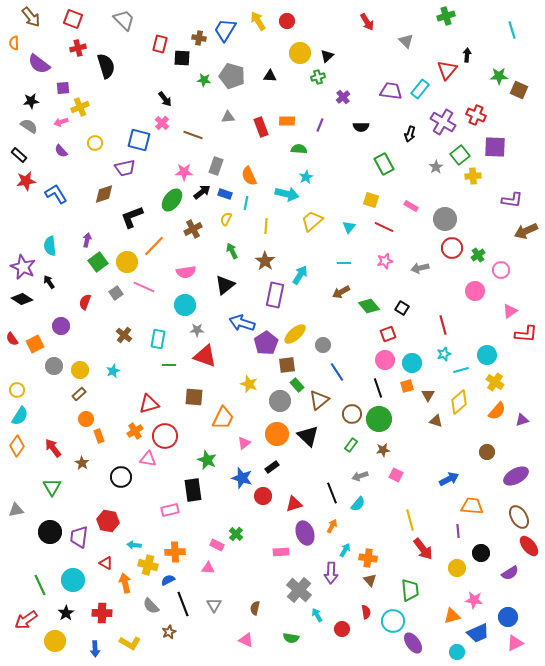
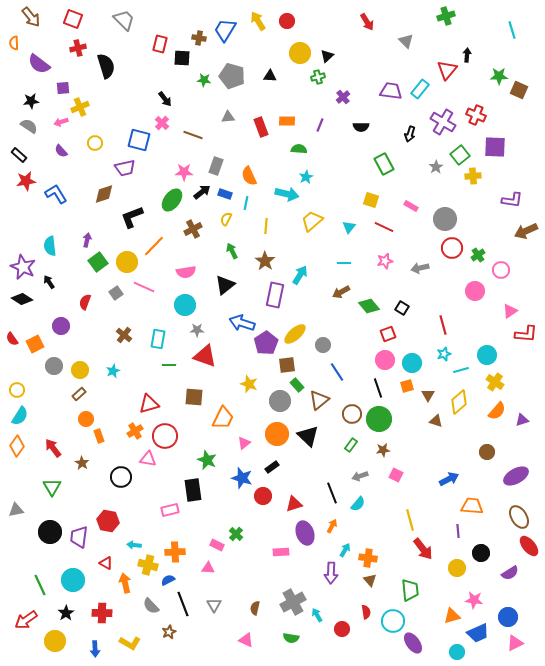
gray cross at (299, 590): moved 6 px left, 12 px down; rotated 20 degrees clockwise
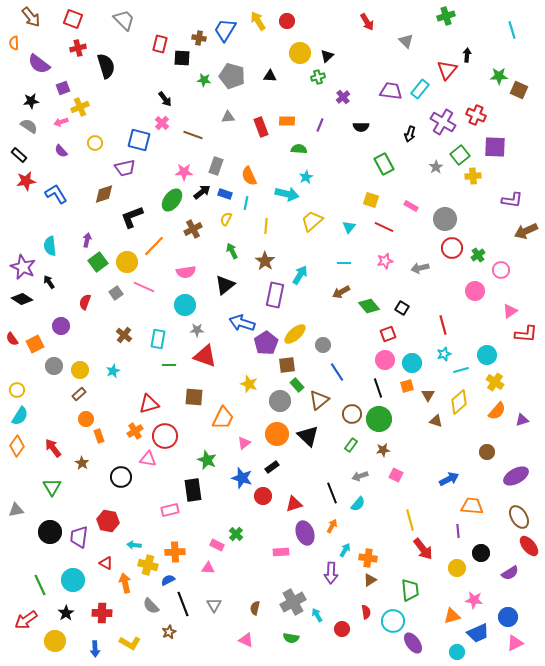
purple square at (63, 88): rotated 16 degrees counterclockwise
brown triangle at (370, 580): rotated 40 degrees clockwise
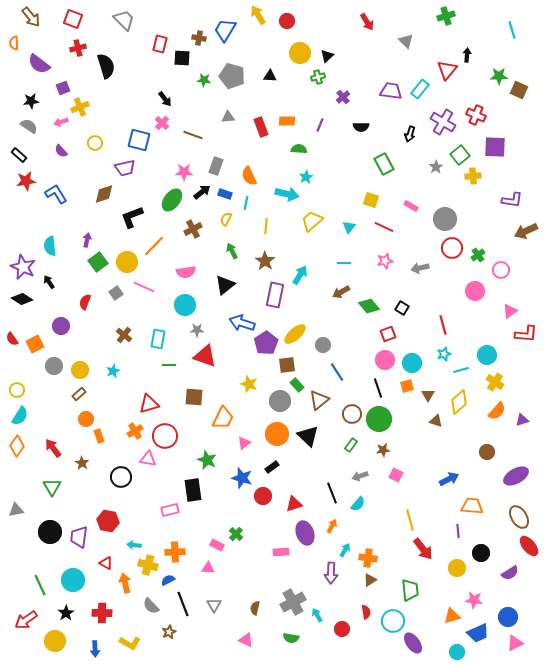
yellow arrow at (258, 21): moved 6 px up
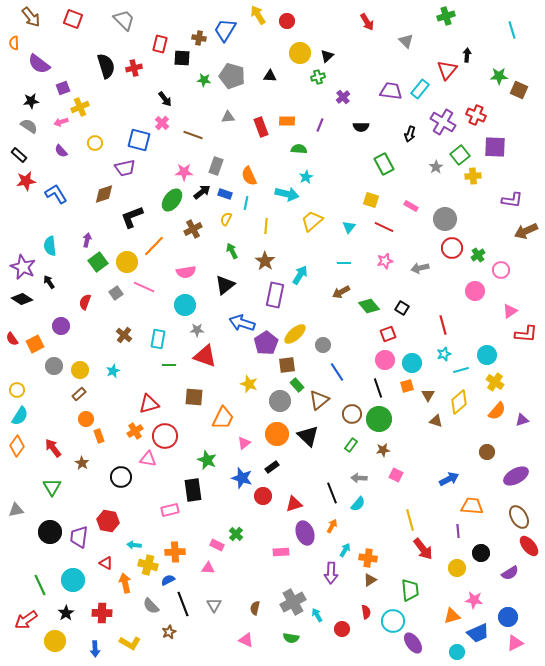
red cross at (78, 48): moved 56 px right, 20 px down
gray arrow at (360, 476): moved 1 px left, 2 px down; rotated 21 degrees clockwise
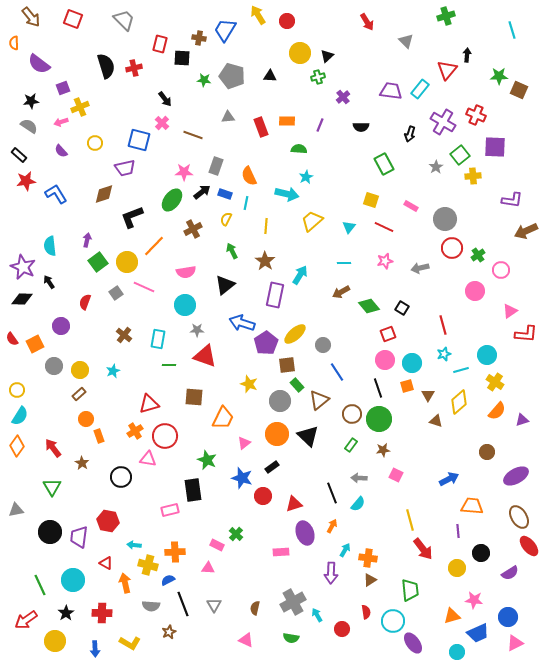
black diamond at (22, 299): rotated 30 degrees counterclockwise
gray semicircle at (151, 606): rotated 42 degrees counterclockwise
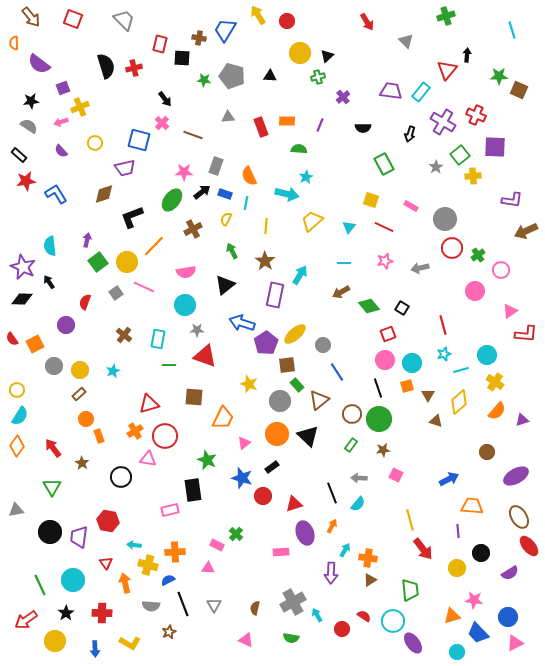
cyan rectangle at (420, 89): moved 1 px right, 3 px down
black semicircle at (361, 127): moved 2 px right, 1 px down
purple circle at (61, 326): moved 5 px right, 1 px up
red triangle at (106, 563): rotated 24 degrees clockwise
red semicircle at (366, 612): moved 2 px left, 4 px down; rotated 48 degrees counterclockwise
blue trapezoid at (478, 633): rotated 70 degrees clockwise
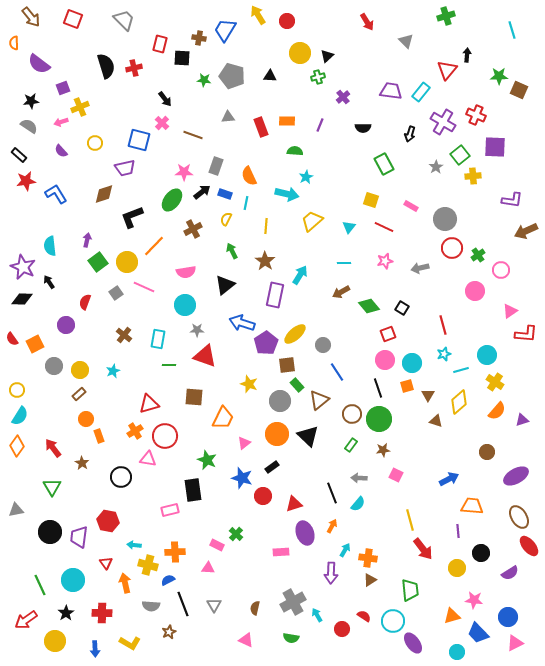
green semicircle at (299, 149): moved 4 px left, 2 px down
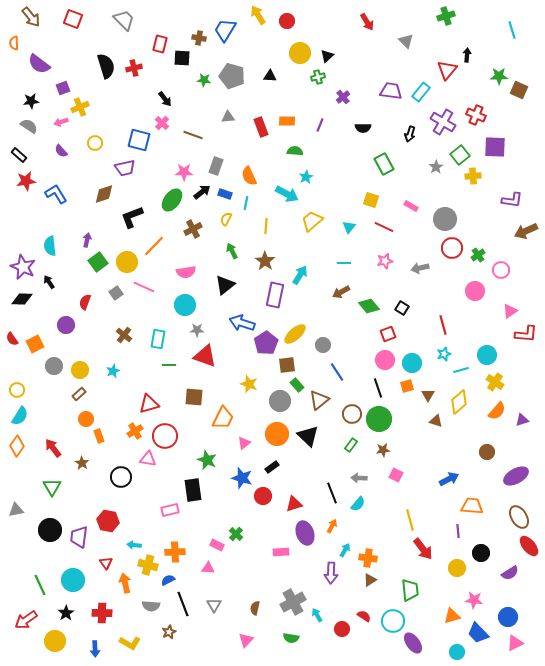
cyan arrow at (287, 194): rotated 15 degrees clockwise
black circle at (50, 532): moved 2 px up
pink triangle at (246, 640): rotated 49 degrees clockwise
